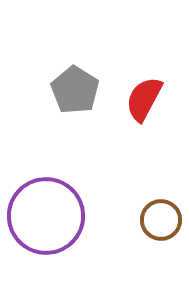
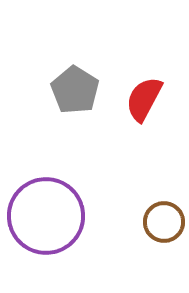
brown circle: moved 3 px right, 2 px down
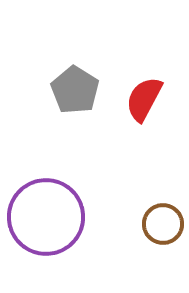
purple circle: moved 1 px down
brown circle: moved 1 px left, 2 px down
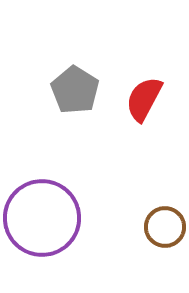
purple circle: moved 4 px left, 1 px down
brown circle: moved 2 px right, 3 px down
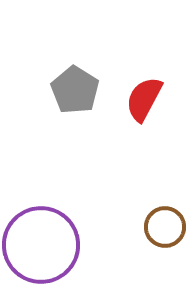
purple circle: moved 1 px left, 27 px down
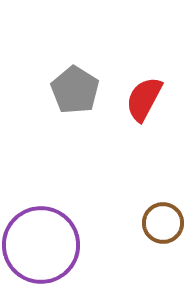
brown circle: moved 2 px left, 4 px up
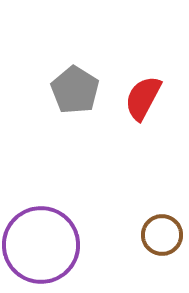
red semicircle: moved 1 px left, 1 px up
brown circle: moved 1 px left, 12 px down
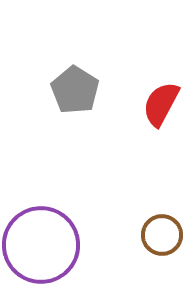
red semicircle: moved 18 px right, 6 px down
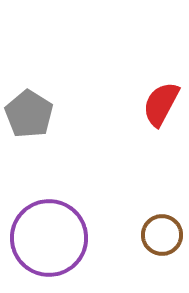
gray pentagon: moved 46 px left, 24 px down
purple circle: moved 8 px right, 7 px up
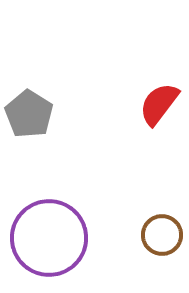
red semicircle: moved 2 px left; rotated 9 degrees clockwise
